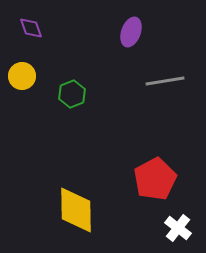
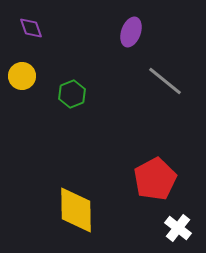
gray line: rotated 48 degrees clockwise
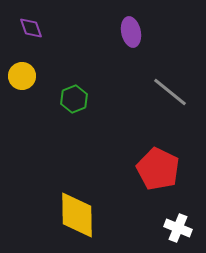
purple ellipse: rotated 32 degrees counterclockwise
gray line: moved 5 px right, 11 px down
green hexagon: moved 2 px right, 5 px down
red pentagon: moved 3 px right, 10 px up; rotated 18 degrees counterclockwise
yellow diamond: moved 1 px right, 5 px down
white cross: rotated 16 degrees counterclockwise
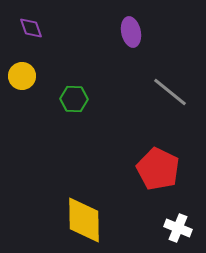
green hexagon: rotated 24 degrees clockwise
yellow diamond: moved 7 px right, 5 px down
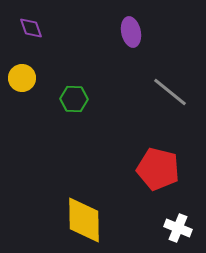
yellow circle: moved 2 px down
red pentagon: rotated 12 degrees counterclockwise
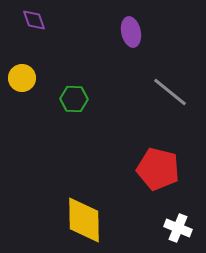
purple diamond: moved 3 px right, 8 px up
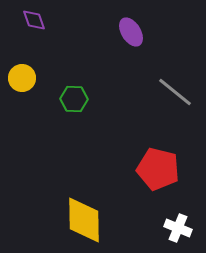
purple ellipse: rotated 20 degrees counterclockwise
gray line: moved 5 px right
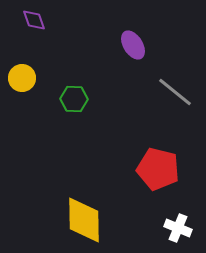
purple ellipse: moved 2 px right, 13 px down
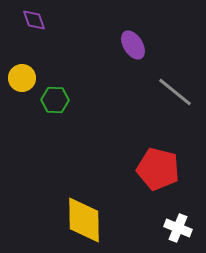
green hexagon: moved 19 px left, 1 px down
